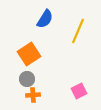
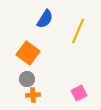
orange square: moved 1 px left, 1 px up; rotated 20 degrees counterclockwise
pink square: moved 2 px down
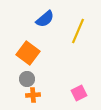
blue semicircle: rotated 18 degrees clockwise
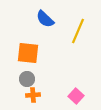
blue semicircle: rotated 84 degrees clockwise
orange square: rotated 30 degrees counterclockwise
pink square: moved 3 px left, 3 px down; rotated 21 degrees counterclockwise
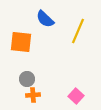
orange square: moved 7 px left, 11 px up
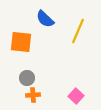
gray circle: moved 1 px up
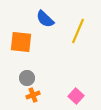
orange cross: rotated 16 degrees counterclockwise
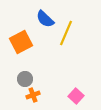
yellow line: moved 12 px left, 2 px down
orange square: rotated 35 degrees counterclockwise
gray circle: moved 2 px left, 1 px down
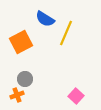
blue semicircle: rotated 12 degrees counterclockwise
orange cross: moved 16 px left
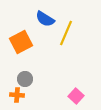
orange cross: rotated 24 degrees clockwise
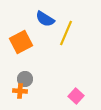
orange cross: moved 3 px right, 4 px up
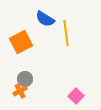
yellow line: rotated 30 degrees counterclockwise
orange cross: rotated 32 degrees counterclockwise
